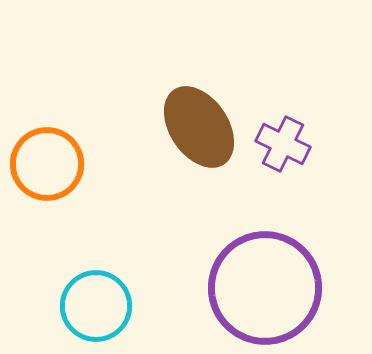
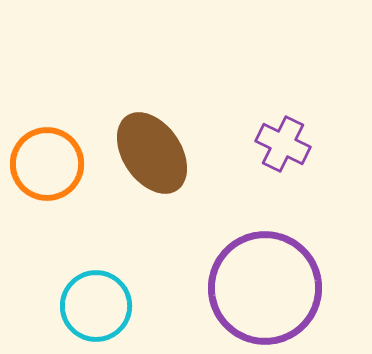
brown ellipse: moved 47 px left, 26 px down
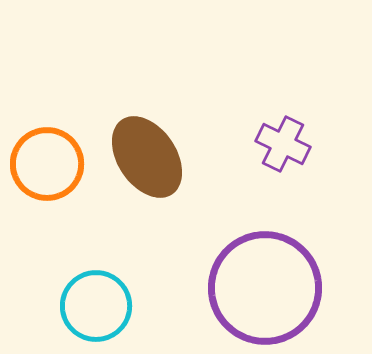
brown ellipse: moved 5 px left, 4 px down
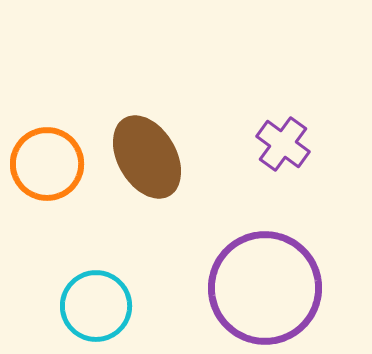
purple cross: rotated 10 degrees clockwise
brown ellipse: rotated 4 degrees clockwise
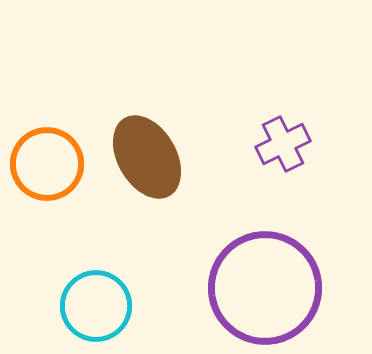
purple cross: rotated 28 degrees clockwise
